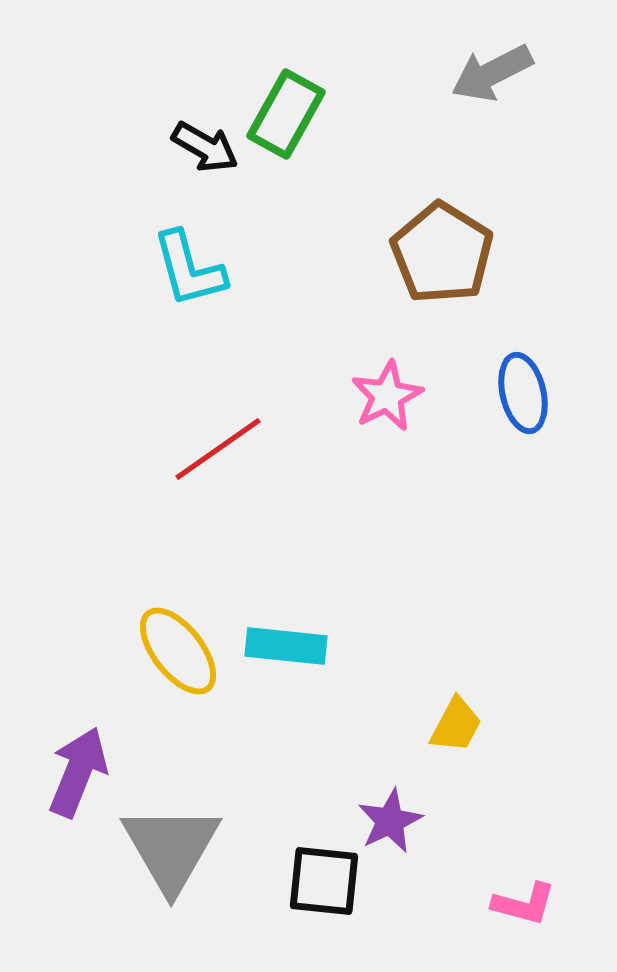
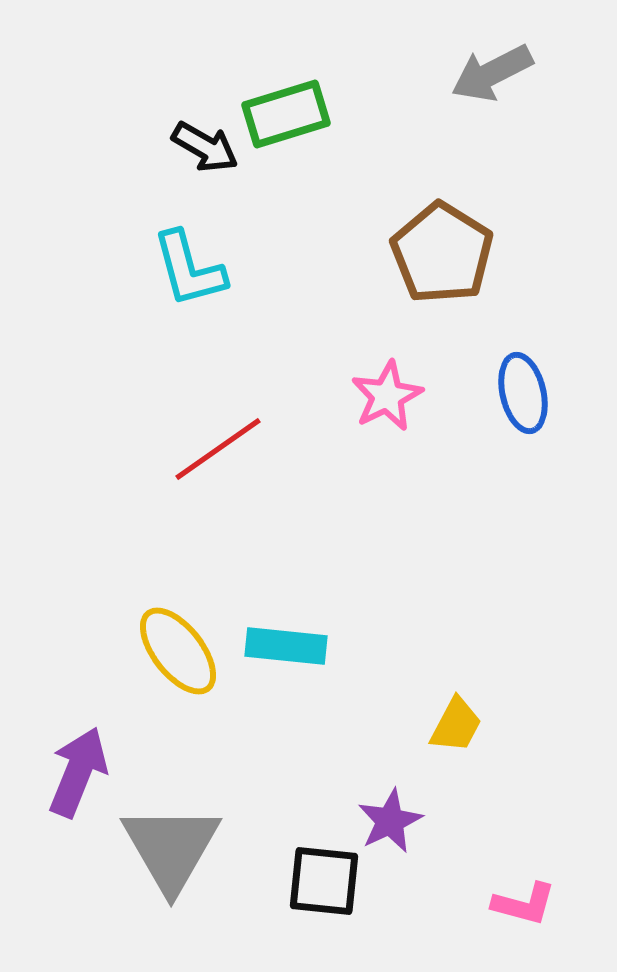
green rectangle: rotated 44 degrees clockwise
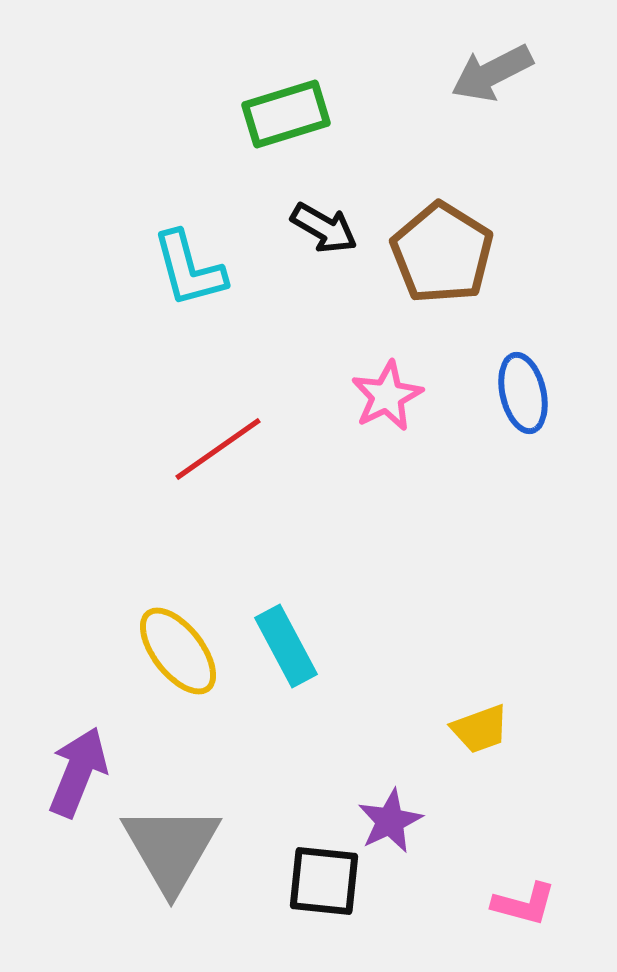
black arrow: moved 119 px right, 81 px down
cyan rectangle: rotated 56 degrees clockwise
yellow trapezoid: moved 24 px right, 4 px down; rotated 42 degrees clockwise
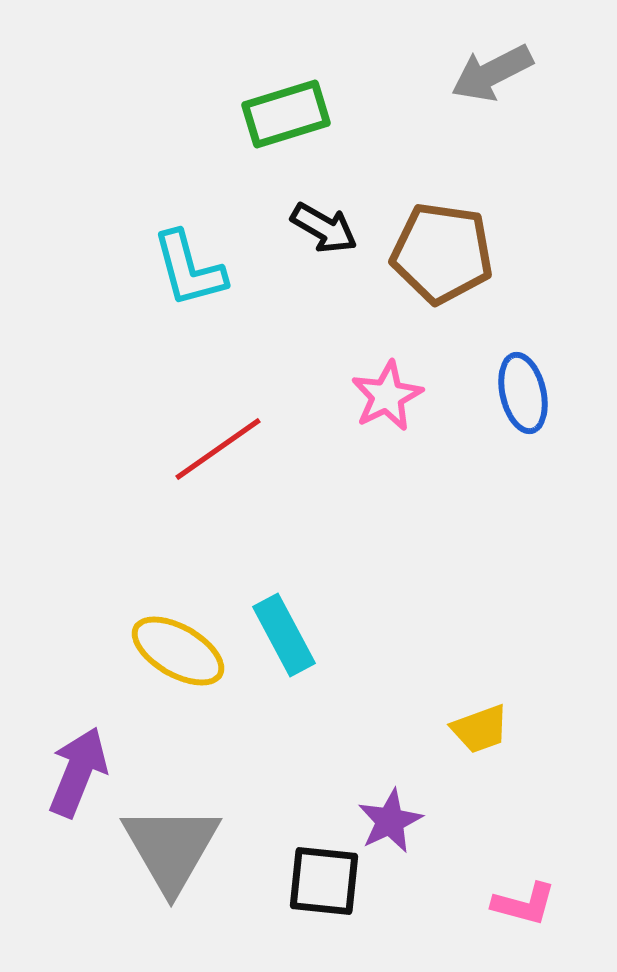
brown pentagon: rotated 24 degrees counterclockwise
cyan rectangle: moved 2 px left, 11 px up
yellow ellipse: rotated 22 degrees counterclockwise
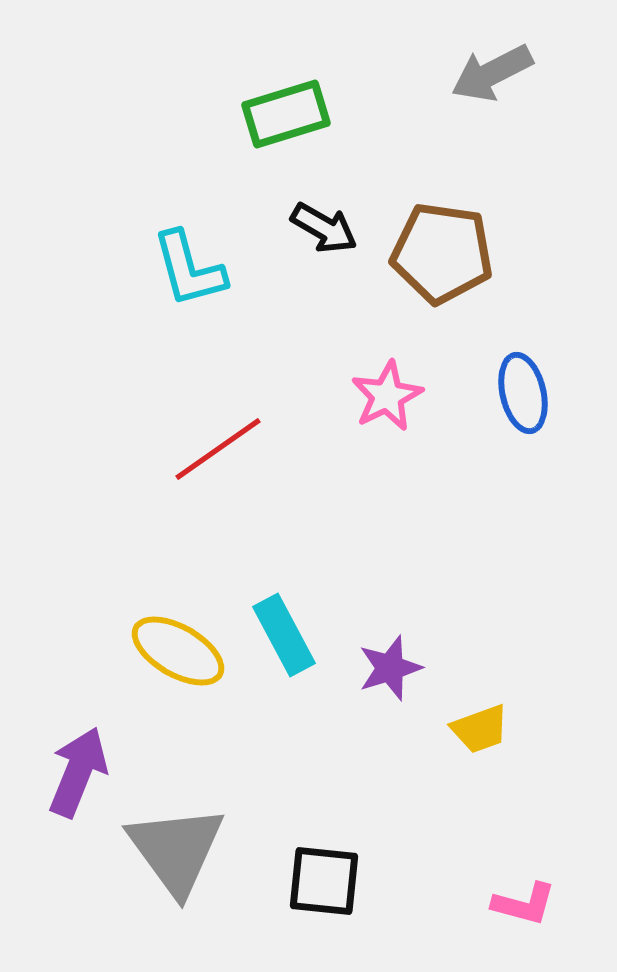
purple star: moved 153 px up; rotated 8 degrees clockwise
gray triangle: moved 5 px right, 2 px down; rotated 6 degrees counterclockwise
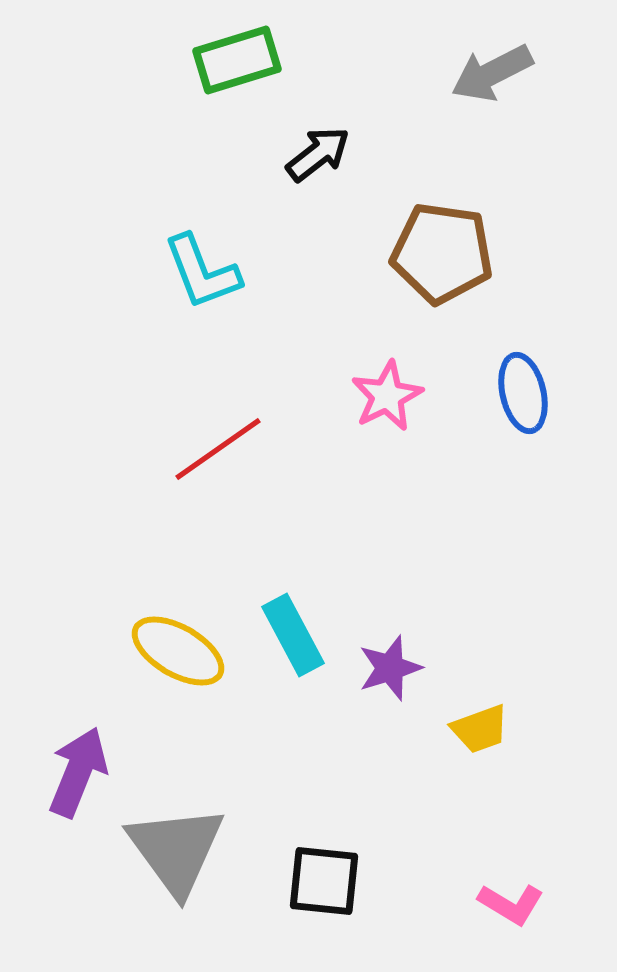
green rectangle: moved 49 px left, 54 px up
black arrow: moved 6 px left, 74 px up; rotated 68 degrees counterclockwise
cyan L-shape: moved 13 px right, 3 px down; rotated 6 degrees counterclockwise
cyan rectangle: moved 9 px right
pink L-shape: moved 13 px left; rotated 16 degrees clockwise
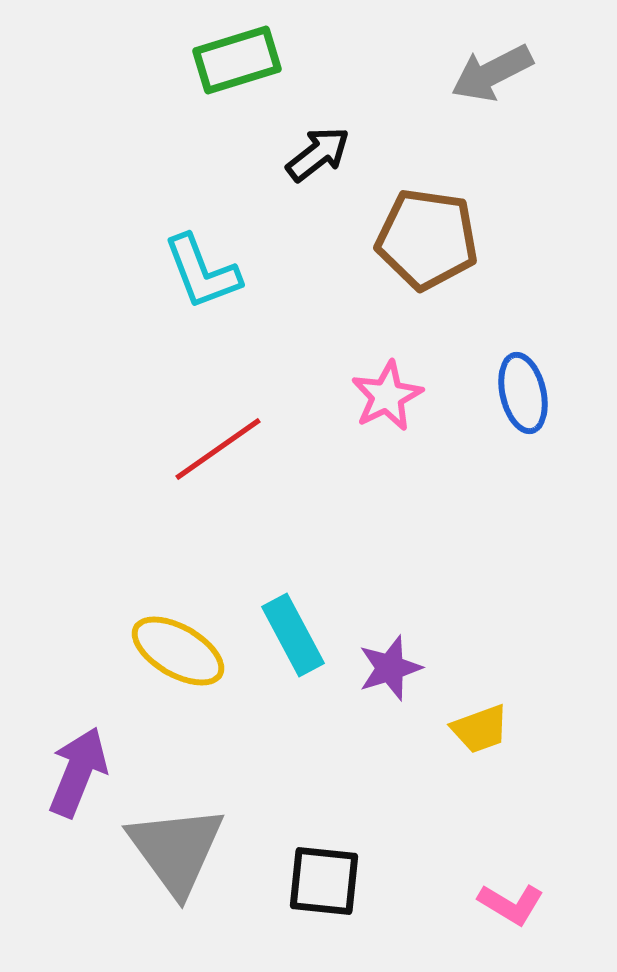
brown pentagon: moved 15 px left, 14 px up
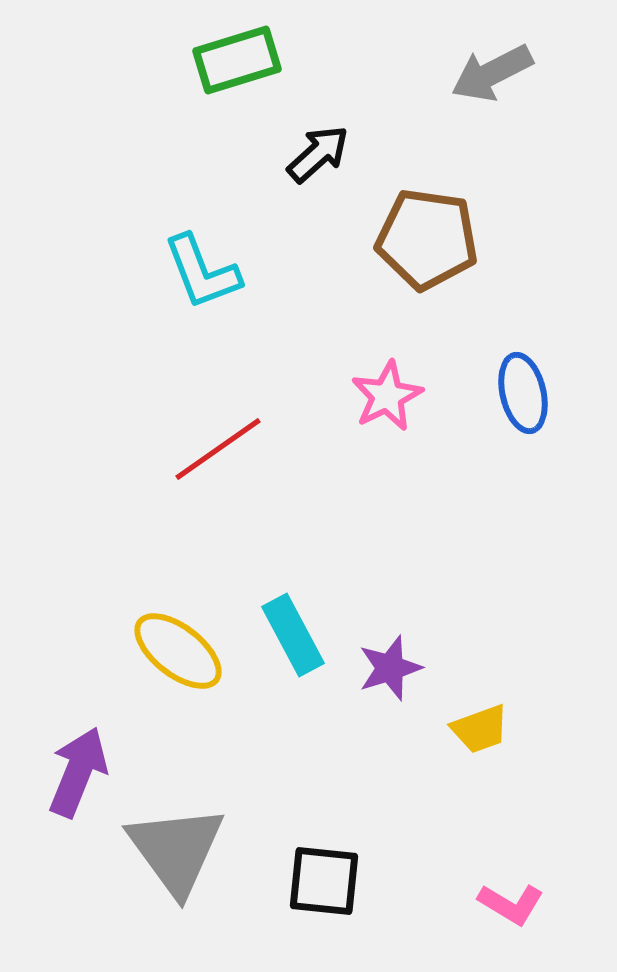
black arrow: rotated 4 degrees counterclockwise
yellow ellipse: rotated 8 degrees clockwise
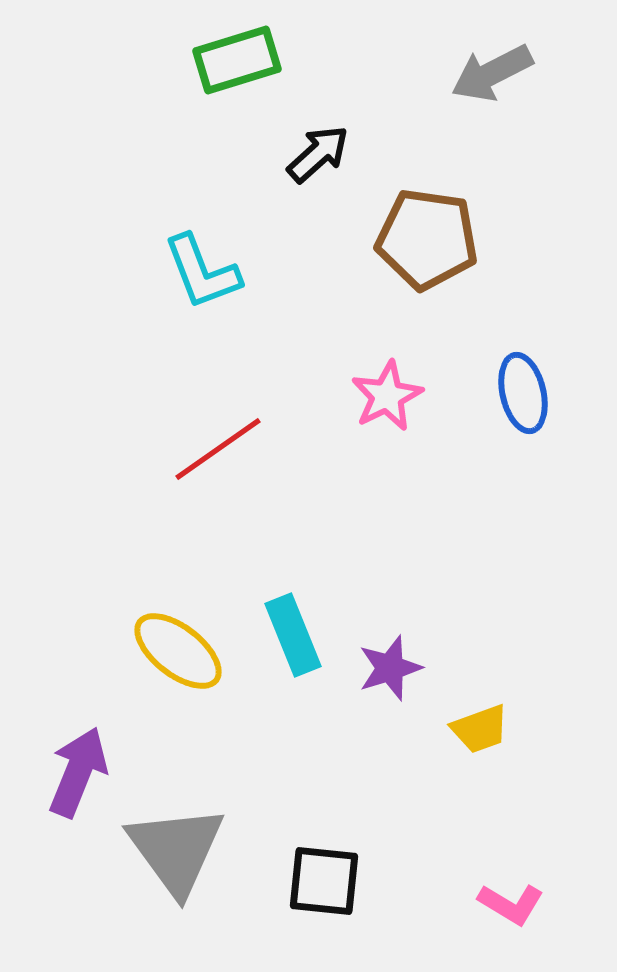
cyan rectangle: rotated 6 degrees clockwise
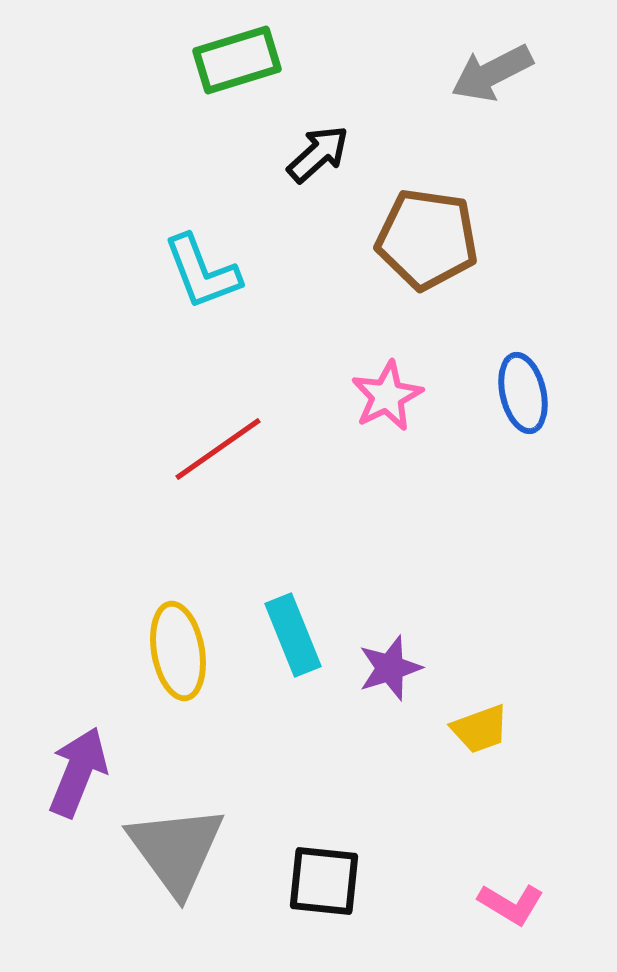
yellow ellipse: rotated 42 degrees clockwise
